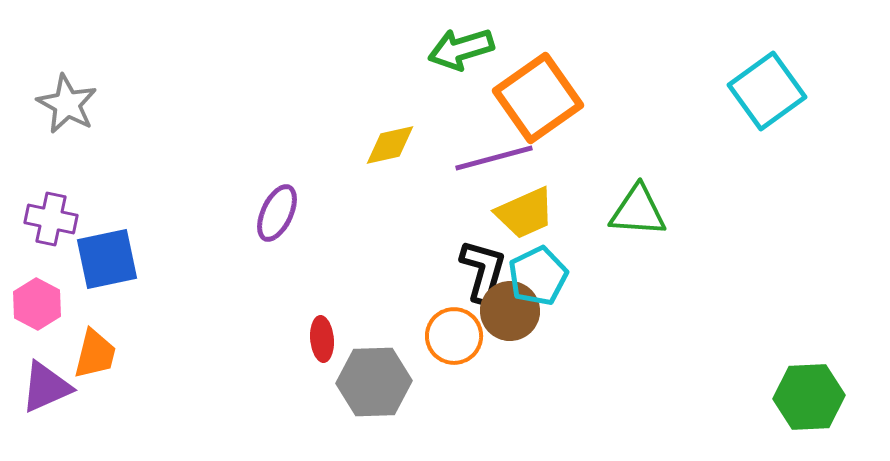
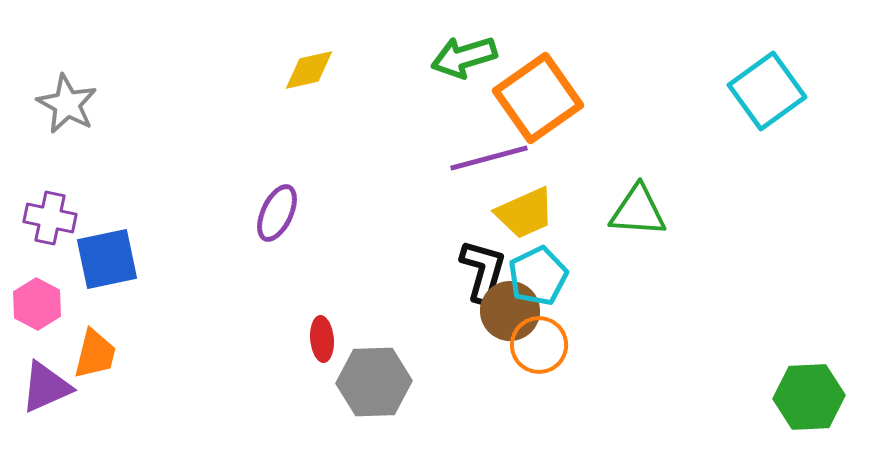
green arrow: moved 3 px right, 8 px down
yellow diamond: moved 81 px left, 75 px up
purple line: moved 5 px left
purple cross: moved 1 px left, 1 px up
orange circle: moved 85 px right, 9 px down
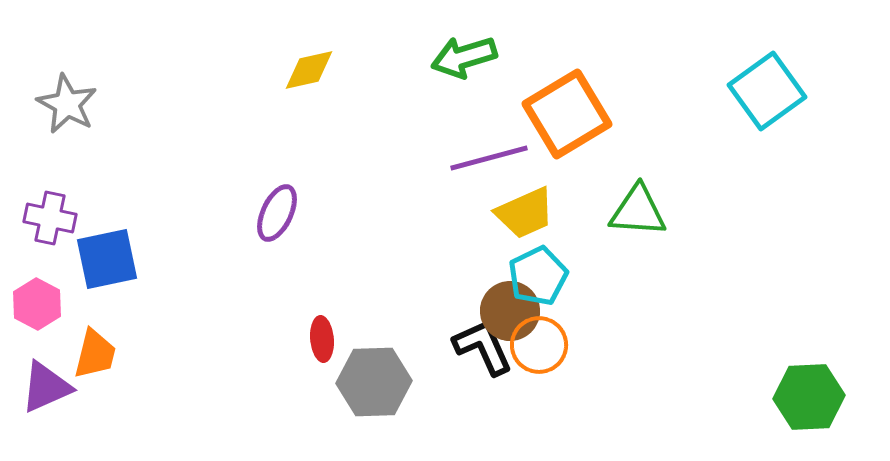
orange square: moved 29 px right, 16 px down; rotated 4 degrees clockwise
black L-shape: moved 76 px down; rotated 40 degrees counterclockwise
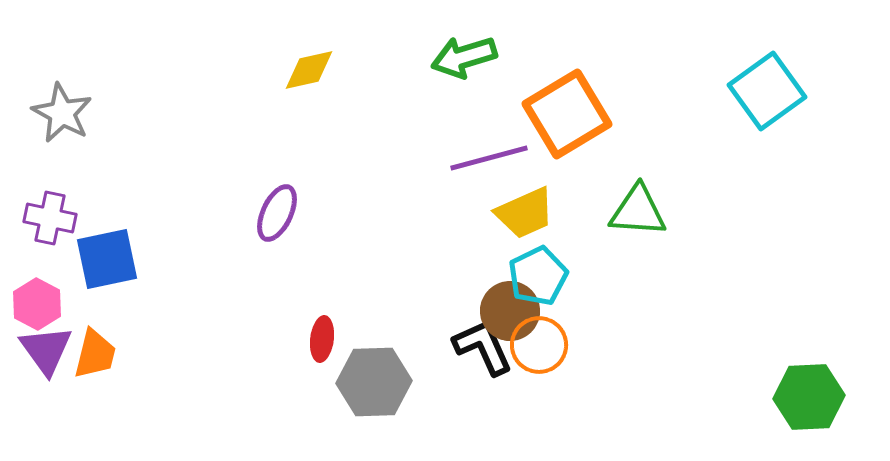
gray star: moved 5 px left, 9 px down
red ellipse: rotated 12 degrees clockwise
purple triangle: moved 37 px up; rotated 42 degrees counterclockwise
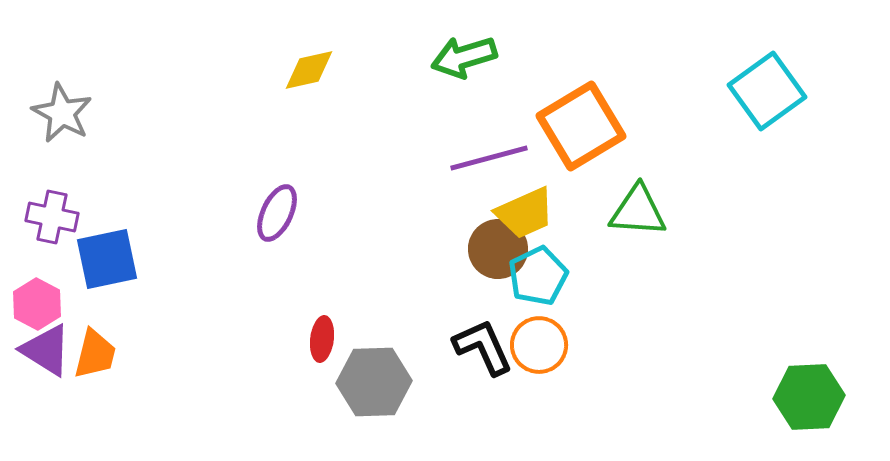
orange square: moved 14 px right, 12 px down
purple cross: moved 2 px right, 1 px up
brown circle: moved 12 px left, 62 px up
purple triangle: rotated 22 degrees counterclockwise
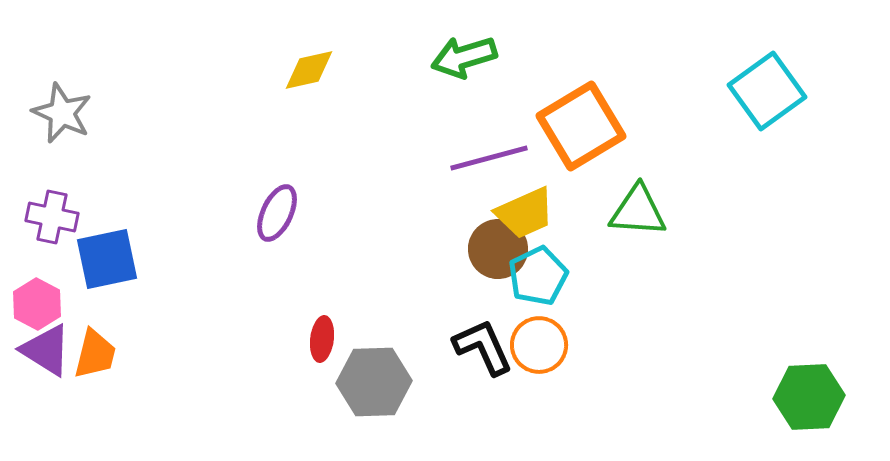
gray star: rotated 4 degrees counterclockwise
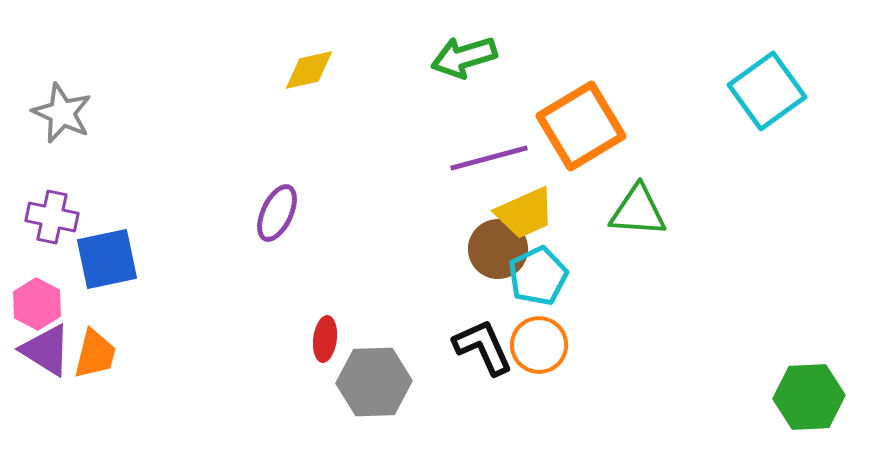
red ellipse: moved 3 px right
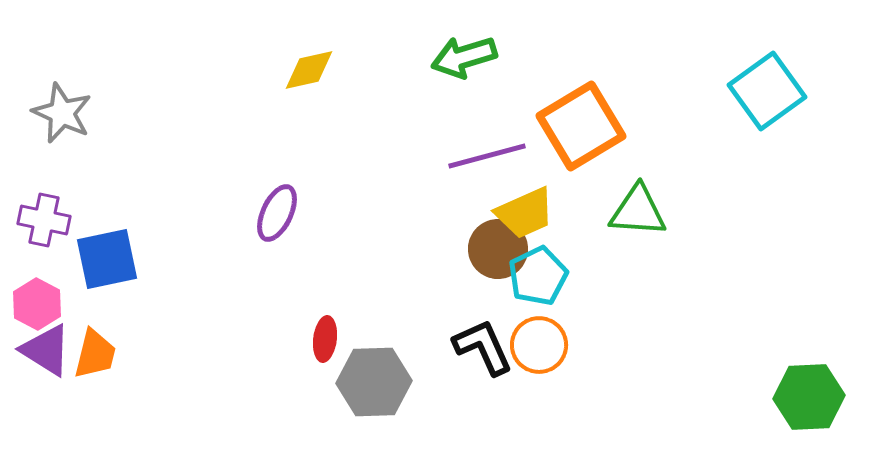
purple line: moved 2 px left, 2 px up
purple cross: moved 8 px left, 3 px down
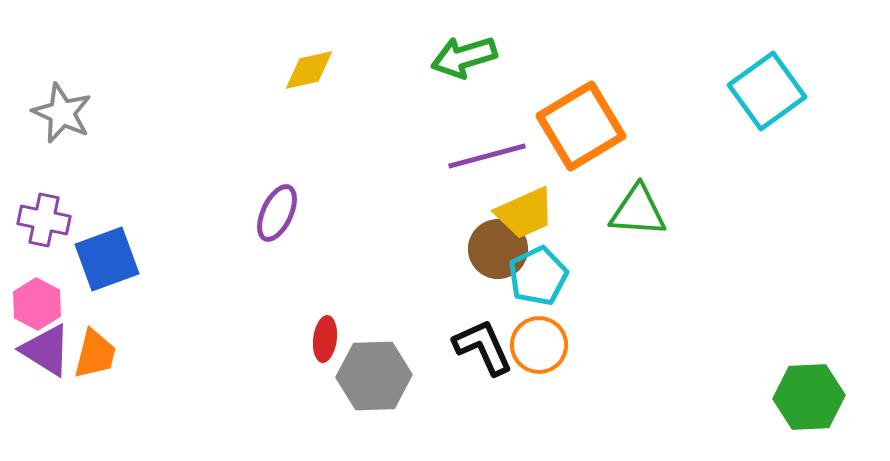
blue square: rotated 8 degrees counterclockwise
gray hexagon: moved 6 px up
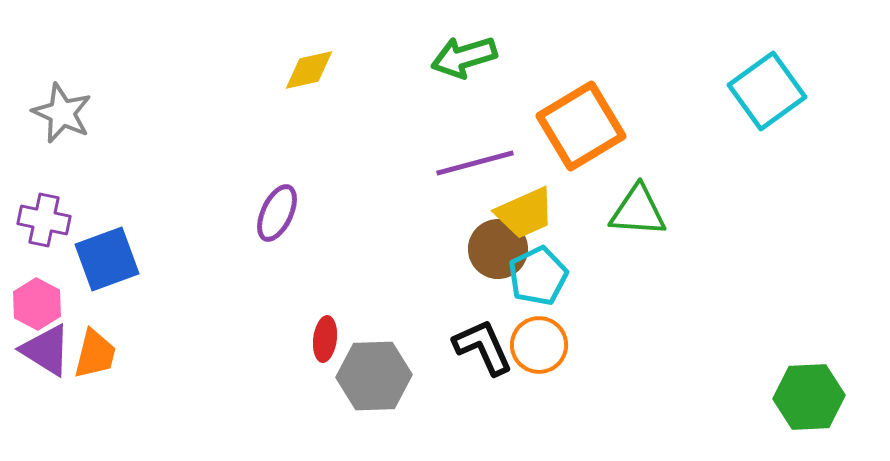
purple line: moved 12 px left, 7 px down
